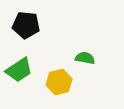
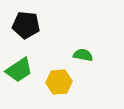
green semicircle: moved 2 px left, 3 px up
yellow hexagon: rotated 10 degrees clockwise
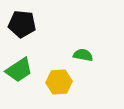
black pentagon: moved 4 px left, 1 px up
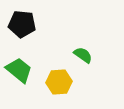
green semicircle: rotated 24 degrees clockwise
green trapezoid: rotated 108 degrees counterclockwise
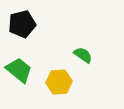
black pentagon: rotated 20 degrees counterclockwise
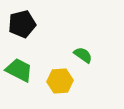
green trapezoid: rotated 12 degrees counterclockwise
yellow hexagon: moved 1 px right, 1 px up
